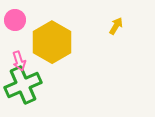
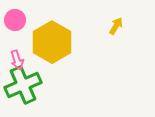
pink arrow: moved 2 px left, 1 px up
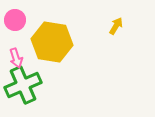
yellow hexagon: rotated 21 degrees counterclockwise
pink arrow: moved 1 px left, 2 px up
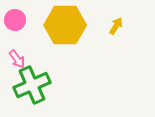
yellow hexagon: moved 13 px right, 17 px up; rotated 9 degrees counterclockwise
pink arrow: moved 1 px right, 1 px down; rotated 18 degrees counterclockwise
green cross: moved 9 px right
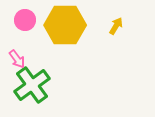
pink circle: moved 10 px right
green cross: rotated 12 degrees counterclockwise
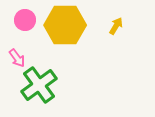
pink arrow: moved 1 px up
green cross: moved 7 px right
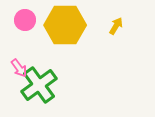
pink arrow: moved 2 px right, 10 px down
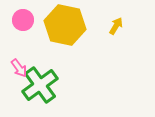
pink circle: moved 2 px left
yellow hexagon: rotated 12 degrees clockwise
green cross: moved 1 px right
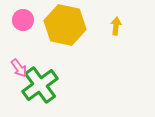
yellow arrow: rotated 24 degrees counterclockwise
